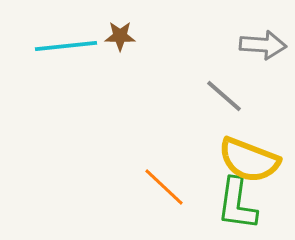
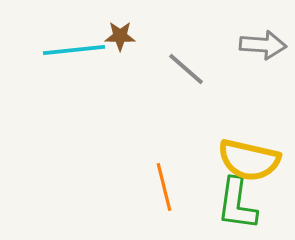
cyan line: moved 8 px right, 4 px down
gray line: moved 38 px left, 27 px up
yellow semicircle: rotated 8 degrees counterclockwise
orange line: rotated 33 degrees clockwise
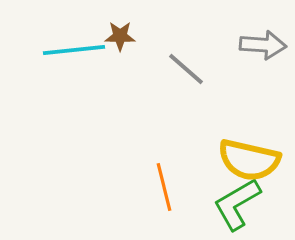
green L-shape: rotated 52 degrees clockwise
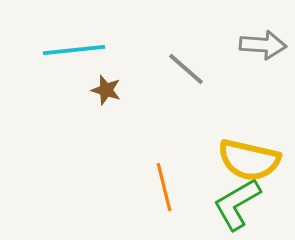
brown star: moved 14 px left, 54 px down; rotated 16 degrees clockwise
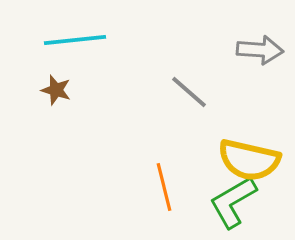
gray arrow: moved 3 px left, 5 px down
cyan line: moved 1 px right, 10 px up
gray line: moved 3 px right, 23 px down
brown star: moved 50 px left
green L-shape: moved 4 px left, 2 px up
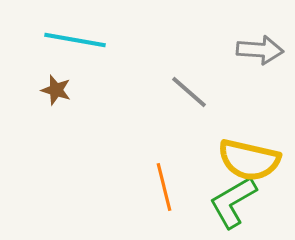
cyan line: rotated 16 degrees clockwise
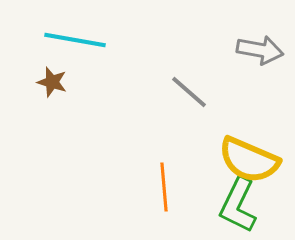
gray arrow: rotated 6 degrees clockwise
brown star: moved 4 px left, 8 px up
yellow semicircle: rotated 10 degrees clockwise
orange line: rotated 9 degrees clockwise
green L-shape: moved 5 px right, 3 px down; rotated 34 degrees counterclockwise
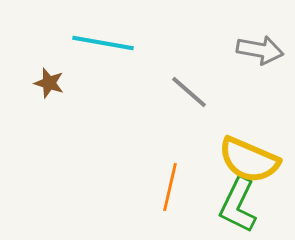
cyan line: moved 28 px right, 3 px down
brown star: moved 3 px left, 1 px down
orange line: moved 6 px right; rotated 18 degrees clockwise
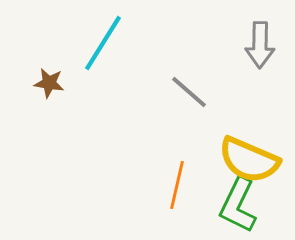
cyan line: rotated 68 degrees counterclockwise
gray arrow: moved 5 px up; rotated 81 degrees clockwise
brown star: rotated 8 degrees counterclockwise
orange line: moved 7 px right, 2 px up
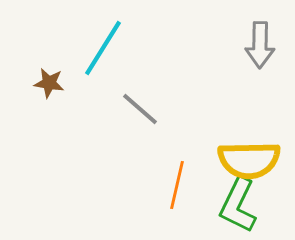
cyan line: moved 5 px down
gray line: moved 49 px left, 17 px down
yellow semicircle: rotated 24 degrees counterclockwise
